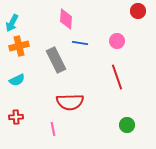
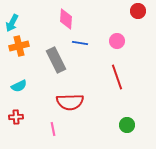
cyan semicircle: moved 2 px right, 6 px down
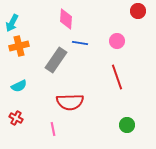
gray rectangle: rotated 60 degrees clockwise
red cross: moved 1 px down; rotated 32 degrees clockwise
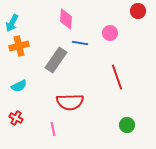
pink circle: moved 7 px left, 8 px up
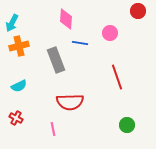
gray rectangle: rotated 55 degrees counterclockwise
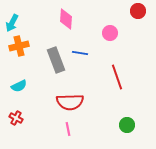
blue line: moved 10 px down
pink line: moved 15 px right
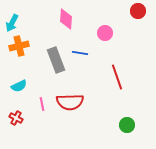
pink circle: moved 5 px left
pink line: moved 26 px left, 25 px up
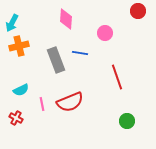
cyan semicircle: moved 2 px right, 4 px down
red semicircle: rotated 20 degrees counterclockwise
green circle: moved 4 px up
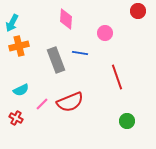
pink line: rotated 56 degrees clockwise
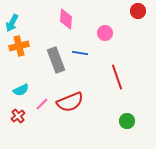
red cross: moved 2 px right, 2 px up; rotated 24 degrees clockwise
